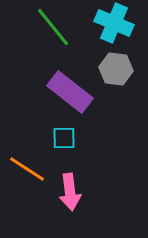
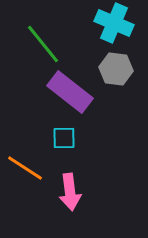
green line: moved 10 px left, 17 px down
orange line: moved 2 px left, 1 px up
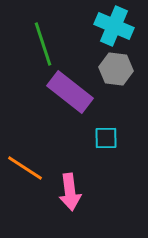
cyan cross: moved 3 px down
green line: rotated 21 degrees clockwise
cyan square: moved 42 px right
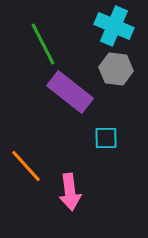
green line: rotated 9 degrees counterclockwise
orange line: moved 1 px right, 2 px up; rotated 15 degrees clockwise
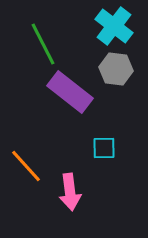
cyan cross: rotated 15 degrees clockwise
cyan square: moved 2 px left, 10 px down
